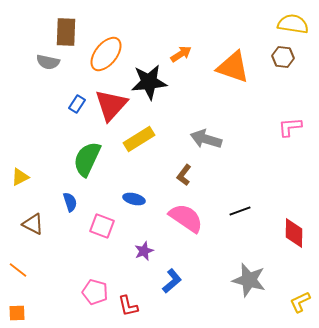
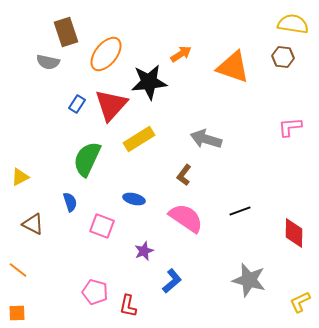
brown rectangle: rotated 20 degrees counterclockwise
red L-shape: rotated 25 degrees clockwise
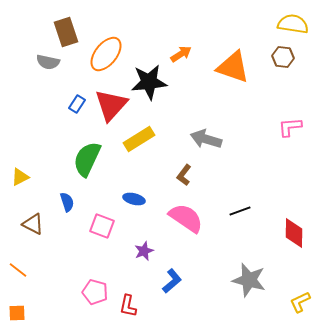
blue semicircle: moved 3 px left
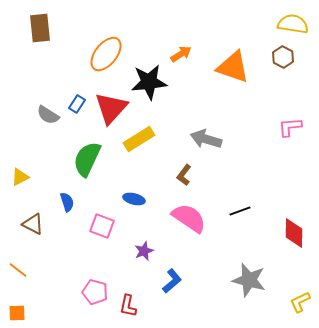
brown rectangle: moved 26 px left, 4 px up; rotated 12 degrees clockwise
brown hexagon: rotated 20 degrees clockwise
gray semicircle: moved 53 px down; rotated 20 degrees clockwise
red triangle: moved 3 px down
pink semicircle: moved 3 px right
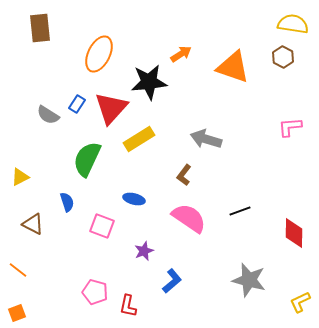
orange ellipse: moved 7 px left; rotated 12 degrees counterclockwise
orange square: rotated 18 degrees counterclockwise
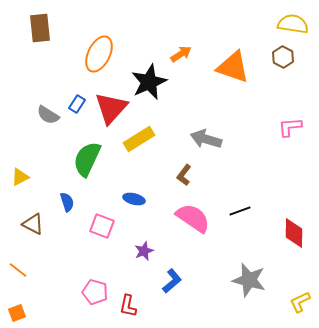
black star: rotated 18 degrees counterclockwise
pink semicircle: moved 4 px right
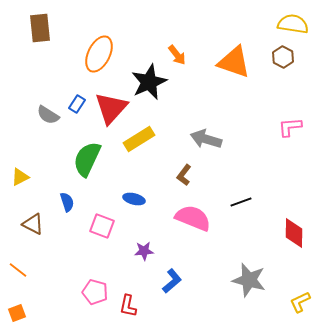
orange arrow: moved 4 px left, 1 px down; rotated 85 degrees clockwise
orange triangle: moved 1 px right, 5 px up
black line: moved 1 px right, 9 px up
pink semicircle: rotated 12 degrees counterclockwise
purple star: rotated 18 degrees clockwise
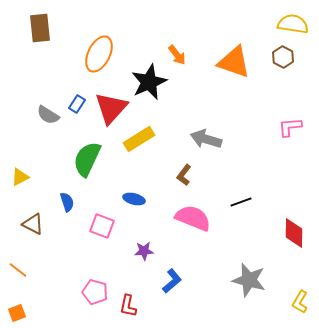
yellow L-shape: rotated 35 degrees counterclockwise
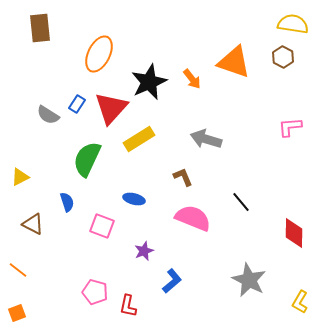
orange arrow: moved 15 px right, 24 px down
brown L-shape: moved 1 px left, 2 px down; rotated 120 degrees clockwise
black line: rotated 70 degrees clockwise
purple star: rotated 18 degrees counterclockwise
gray star: rotated 12 degrees clockwise
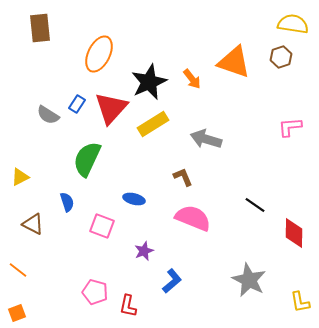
brown hexagon: moved 2 px left; rotated 15 degrees clockwise
yellow rectangle: moved 14 px right, 15 px up
black line: moved 14 px right, 3 px down; rotated 15 degrees counterclockwise
yellow L-shape: rotated 40 degrees counterclockwise
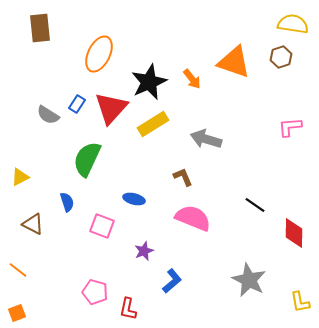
red L-shape: moved 3 px down
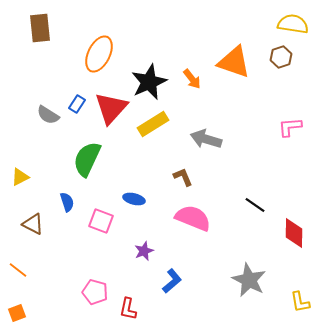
pink square: moved 1 px left, 5 px up
